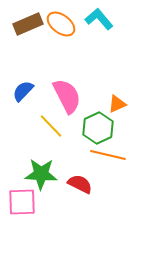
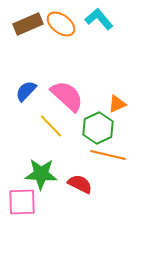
blue semicircle: moved 3 px right
pink semicircle: rotated 21 degrees counterclockwise
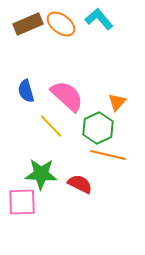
blue semicircle: rotated 60 degrees counterclockwise
orange triangle: moved 2 px up; rotated 24 degrees counterclockwise
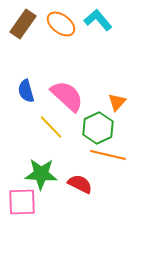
cyan L-shape: moved 1 px left, 1 px down
brown rectangle: moved 5 px left; rotated 32 degrees counterclockwise
yellow line: moved 1 px down
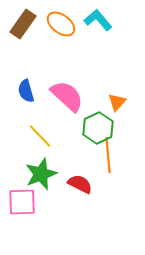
yellow line: moved 11 px left, 9 px down
orange line: rotated 72 degrees clockwise
green star: rotated 24 degrees counterclockwise
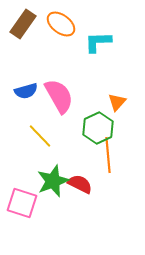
cyan L-shape: moved 22 px down; rotated 52 degrees counterclockwise
blue semicircle: rotated 90 degrees counterclockwise
pink semicircle: moved 8 px left; rotated 18 degrees clockwise
green star: moved 12 px right, 7 px down
pink square: moved 1 px down; rotated 20 degrees clockwise
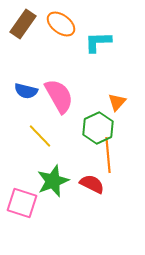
blue semicircle: rotated 30 degrees clockwise
red semicircle: moved 12 px right
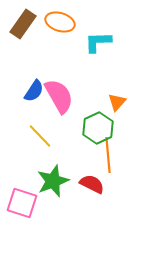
orange ellipse: moved 1 px left, 2 px up; rotated 20 degrees counterclockwise
blue semicircle: moved 8 px right; rotated 70 degrees counterclockwise
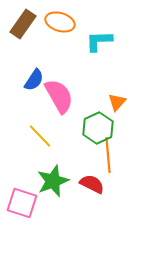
cyan L-shape: moved 1 px right, 1 px up
blue semicircle: moved 11 px up
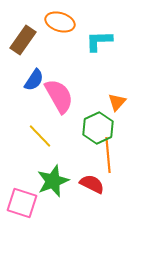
brown rectangle: moved 16 px down
